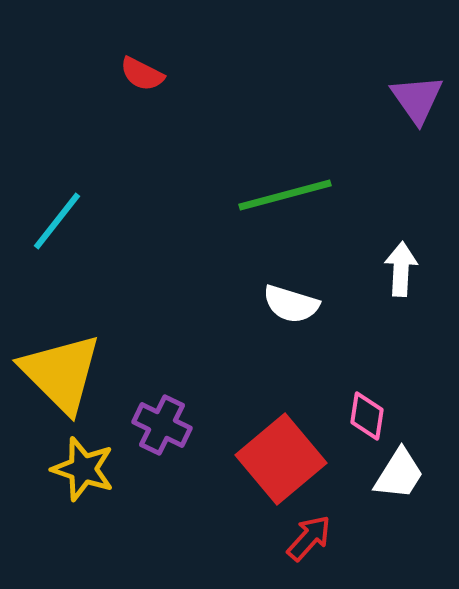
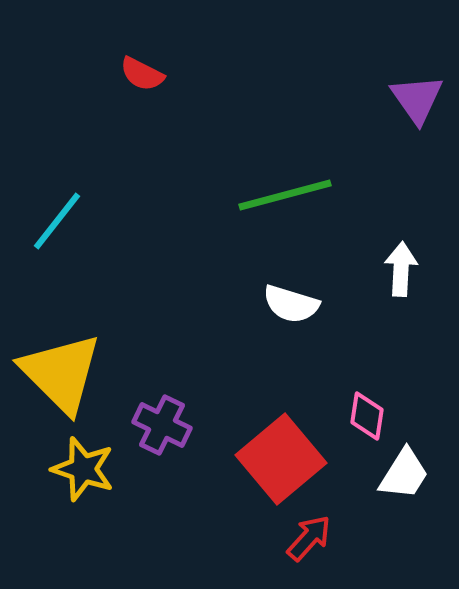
white trapezoid: moved 5 px right
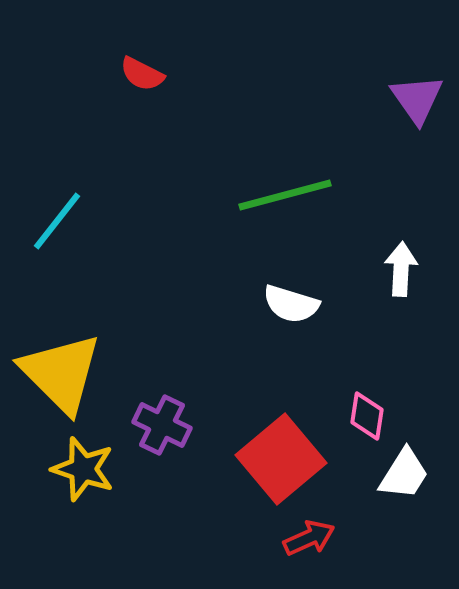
red arrow: rotated 24 degrees clockwise
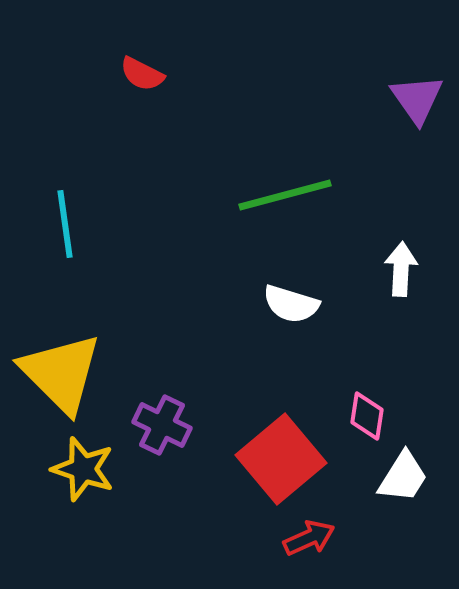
cyan line: moved 8 px right, 3 px down; rotated 46 degrees counterclockwise
white trapezoid: moved 1 px left, 3 px down
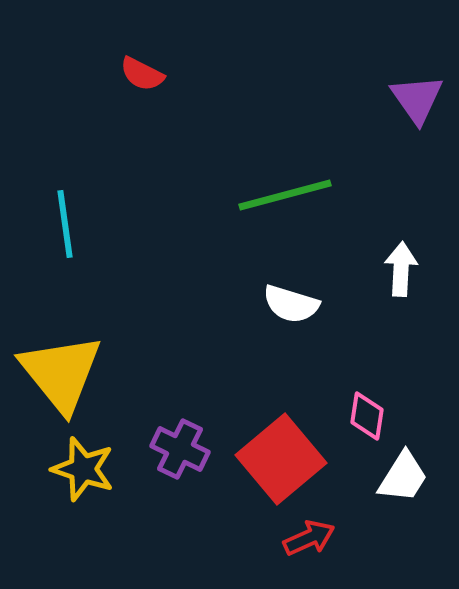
yellow triangle: rotated 6 degrees clockwise
purple cross: moved 18 px right, 24 px down
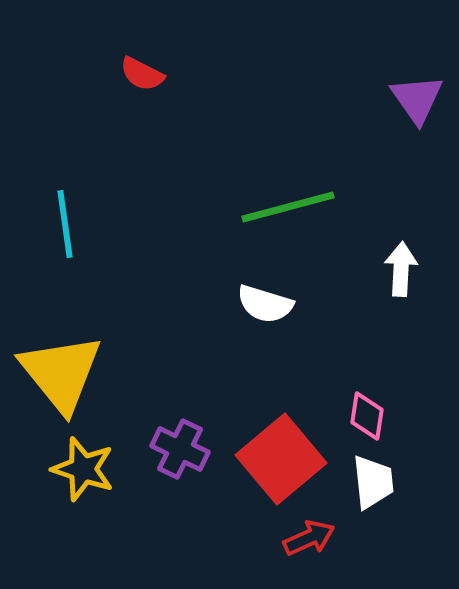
green line: moved 3 px right, 12 px down
white semicircle: moved 26 px left
white trapezoid: moved 30 px left, 5 px down; rotated 38 degrees counterclockwise
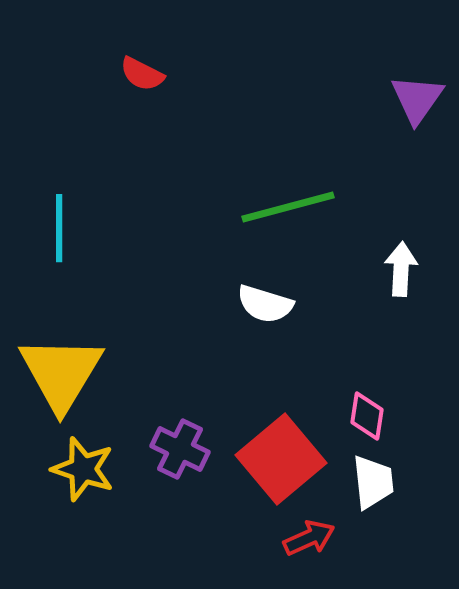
purple triangle: rotated 10 degrees clockwise
cyan line: moved 6 px left, 4 px down; rotated 8 degrees clockwise
yellow triangle: rotated 10 degrees clockwise
